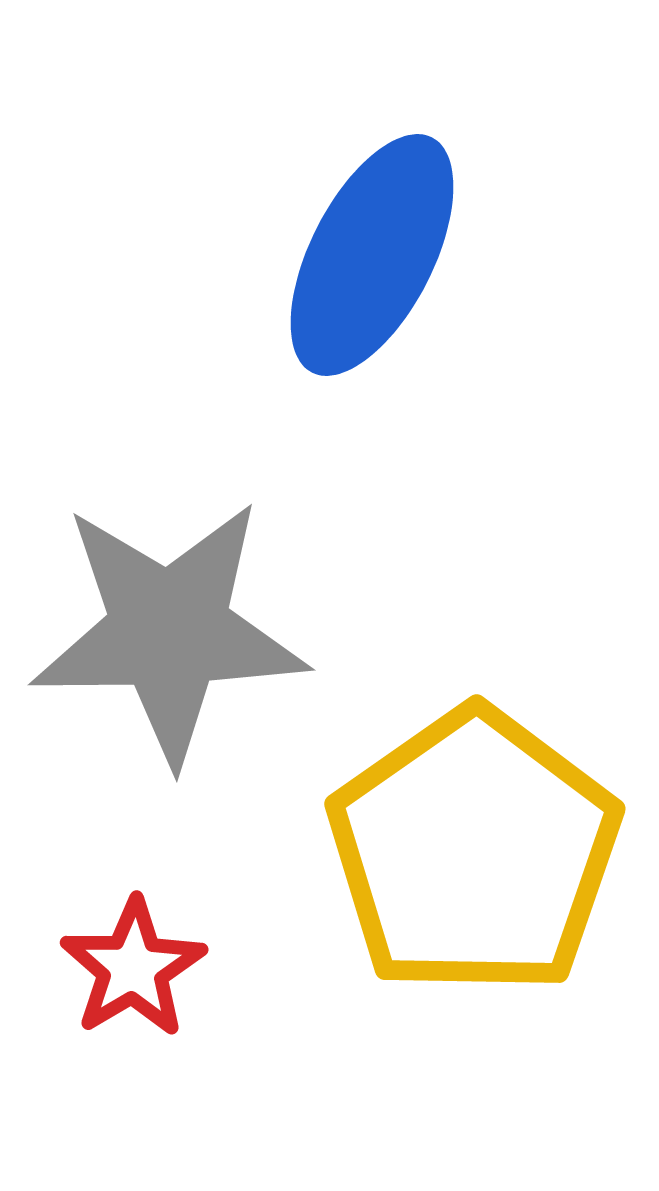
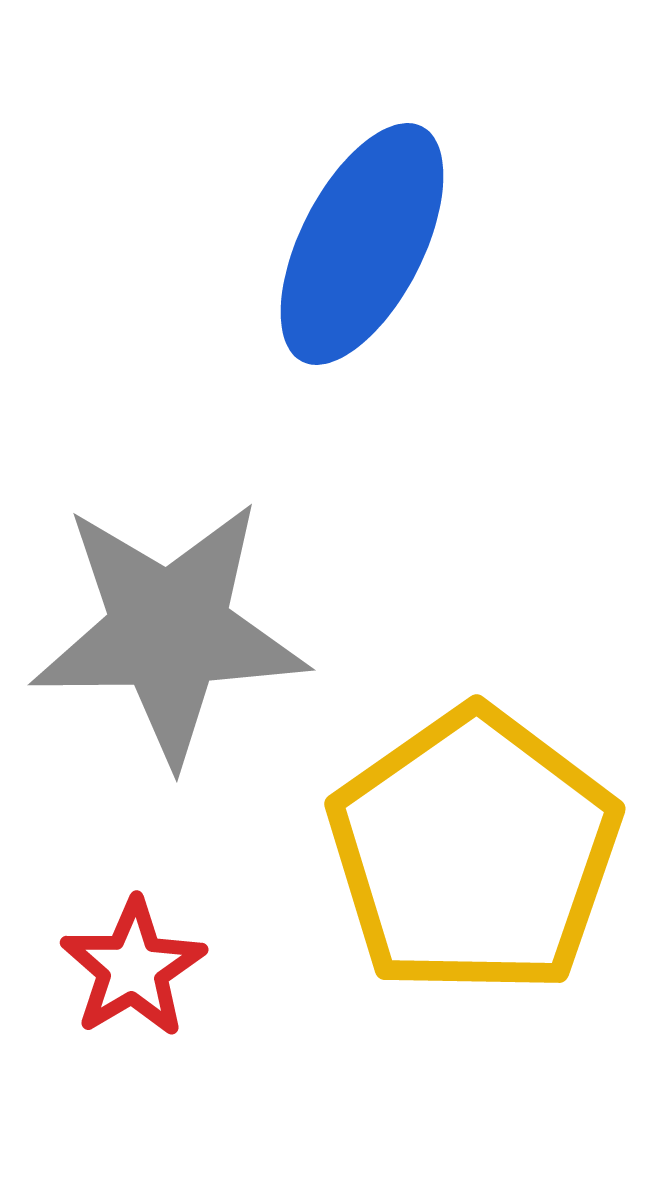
blue ellipse: moved 10 px left, 11 px up
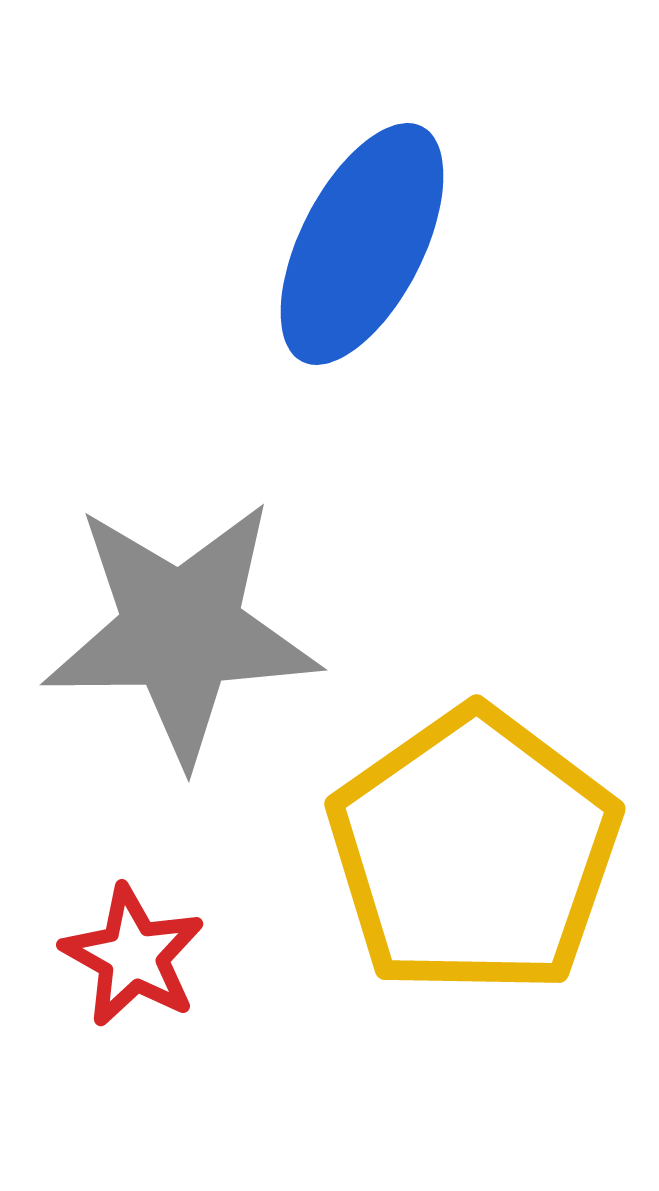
gray star: moved 12 px right
red star: moved 12 px up; rotated 12 degrees counterclockwise
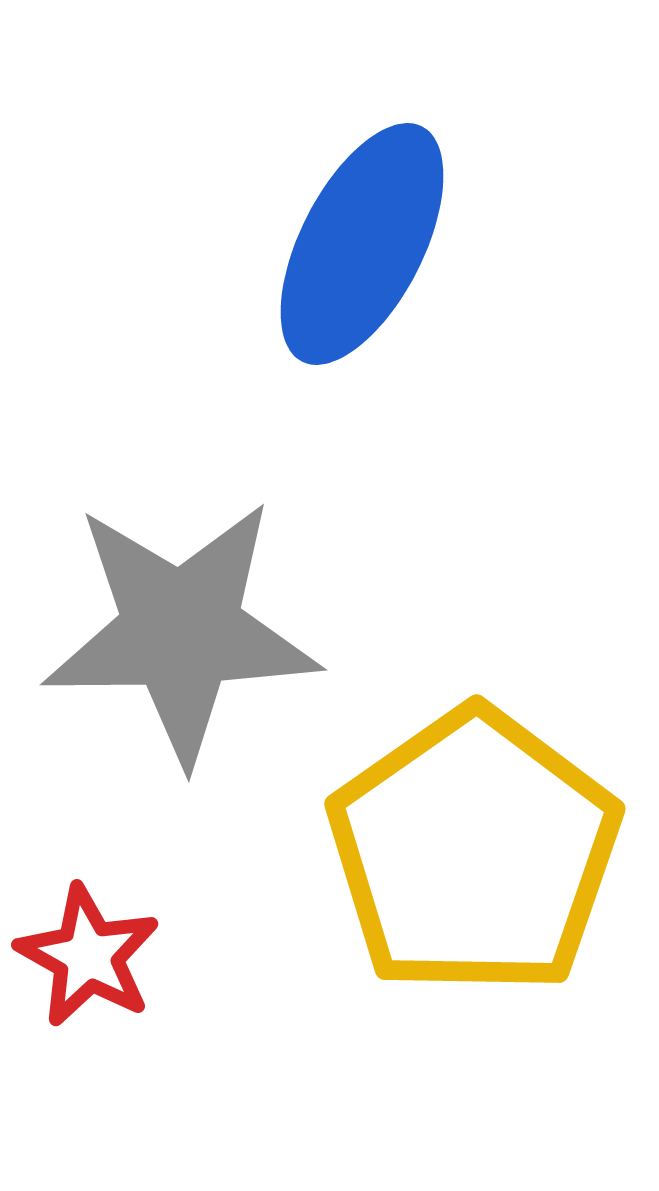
red star: moved 45 px left
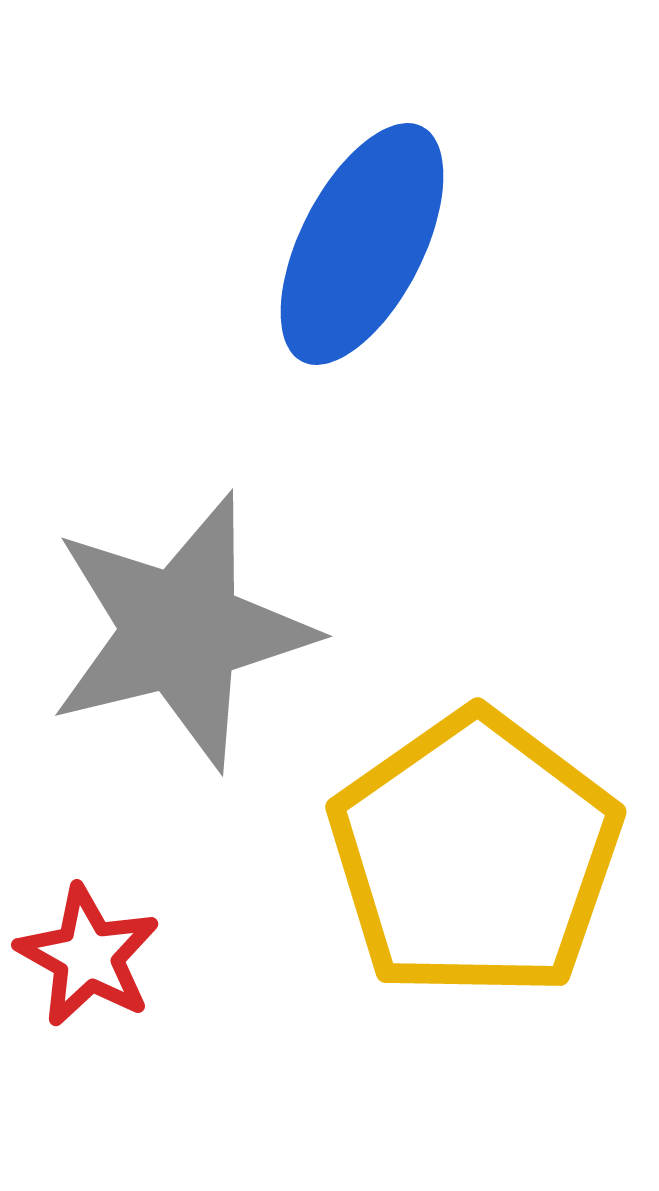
gray star: rotated 13 degrees counterclockwise
yellow pentagon: moved 1 px right, 3 px down
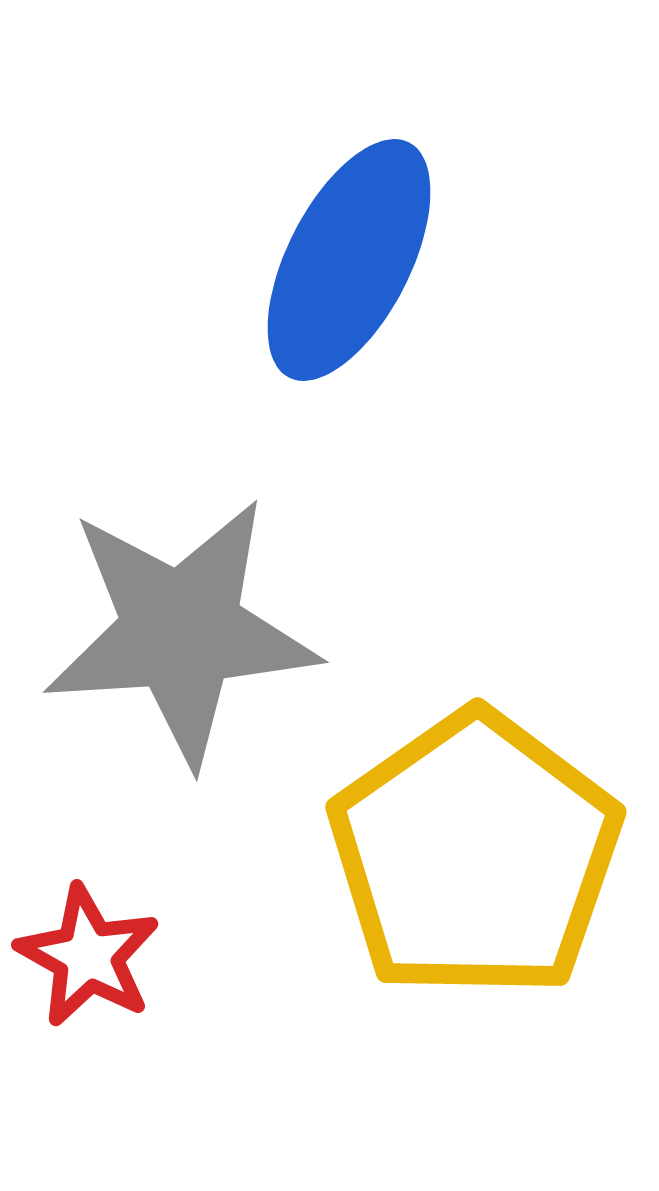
blue ellipse: moved 13 px left, 16 px down
gray star: rotated 10 degrees clockwise
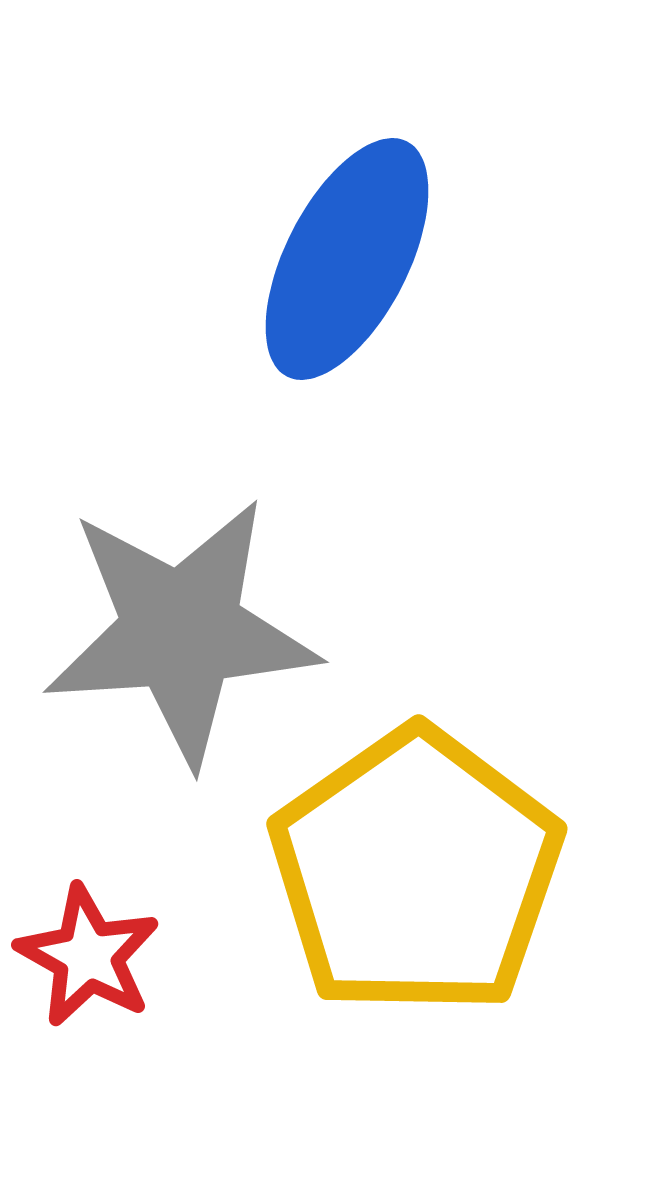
blue ellipse: moved 2 px left, 1 px up
yellow pentagon: moved 59 px left, 17 px down
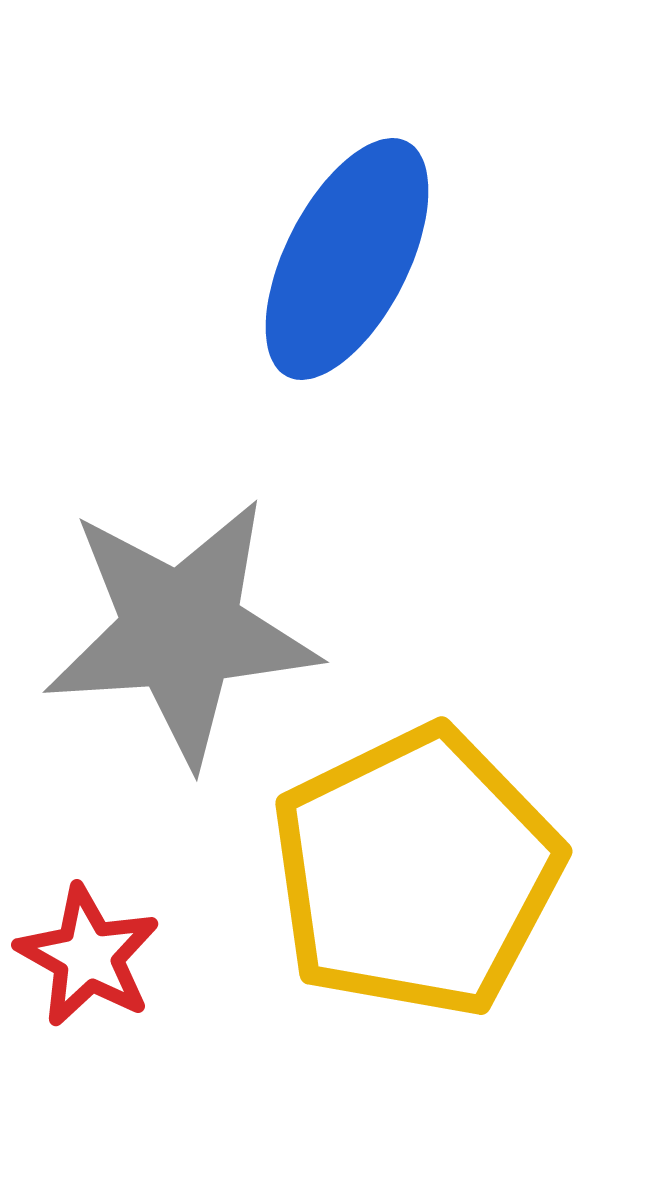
yellow pentagon: rotated 9 degrees clockwise
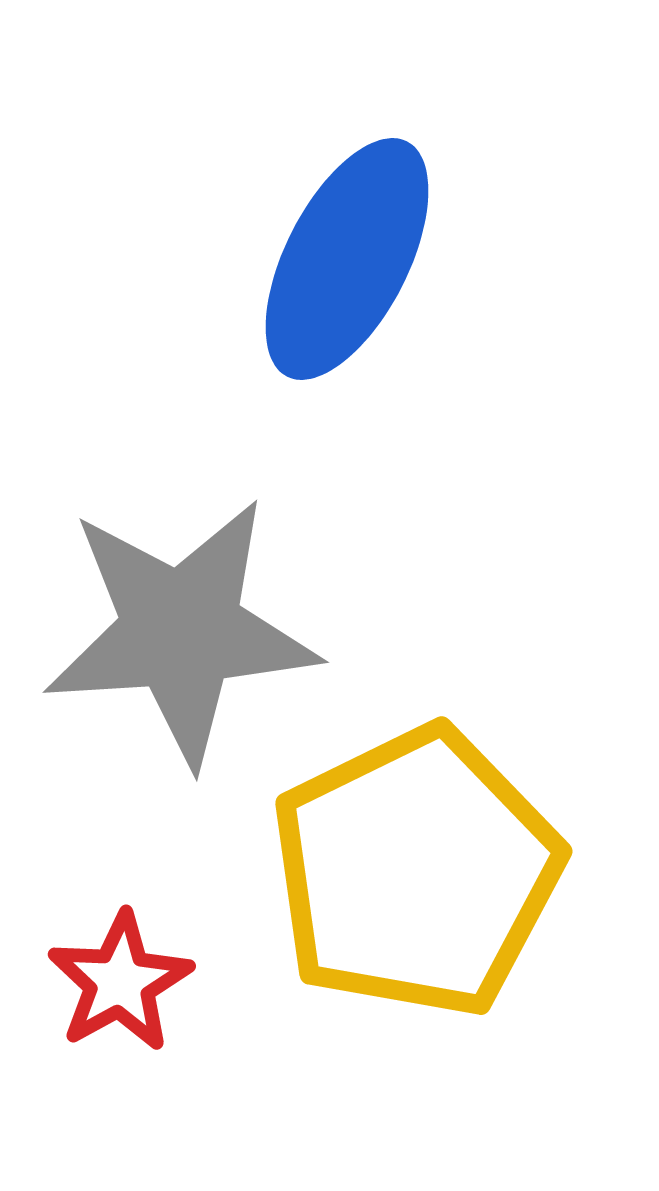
red star: moved 32 px right, 26 px down; rotated 14 degrees clockwise
